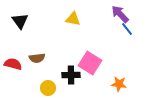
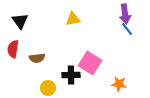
purple arrow: moved 5 px right; rotated 144 degrees counterclockwise
yellow triangle: rotated 21 degrees counterclockwise
red semicircle: moved 15 px up; rotated 96 degrees counterclockwise
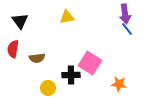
yellow triangle: moved 6 px left, 2 px up
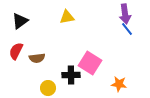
black triangle: rotated 30 degrees clockwise
red semicircle: moved 3 px right, 2 px down; rotated 18 degrees clockwise
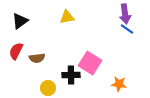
blue line: rotated 16 degrees counterclockwise
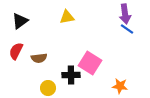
brown semicircle: moved 2 px right
orange star: moved 1 px right, 2 px down
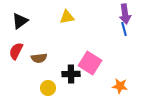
blue line: moved 3 px left; rotated 40 degrees clockwise
black cross: moved 1 px up
